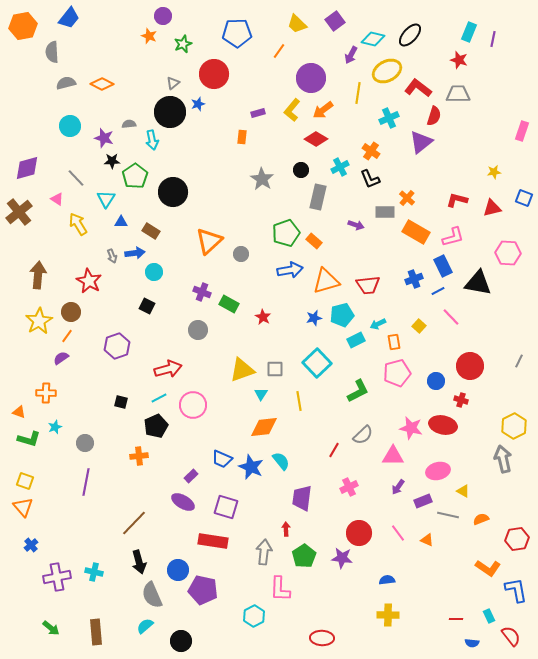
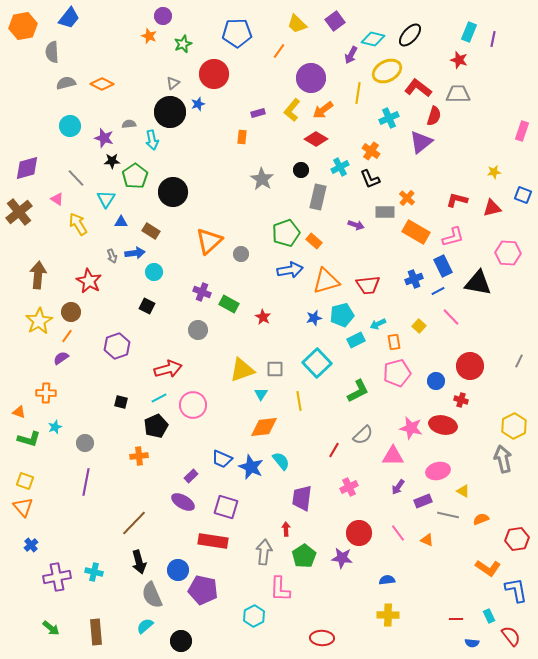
blue square at (524, 198): moved 1 px left, 3 px up
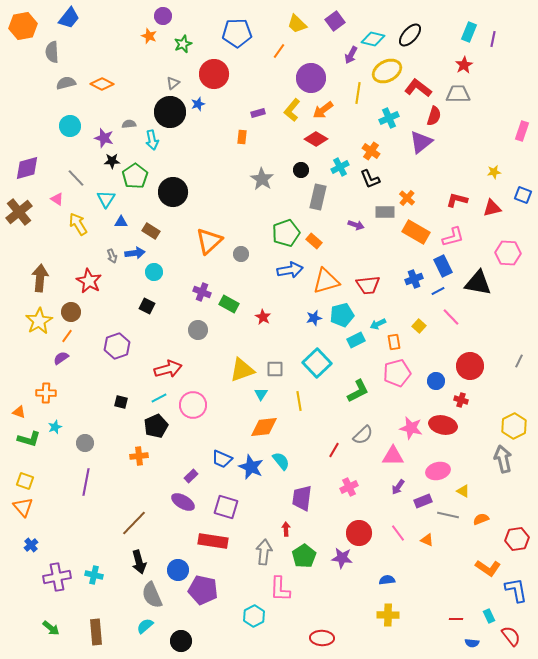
red star at (459, 60): moved 5 px right, 5 px down; rotated 24 degrees clockwise
brown arrow at (38, 275): moved 2 px right, 3 px down
cyan cross at (94, 572): moved 3 px down
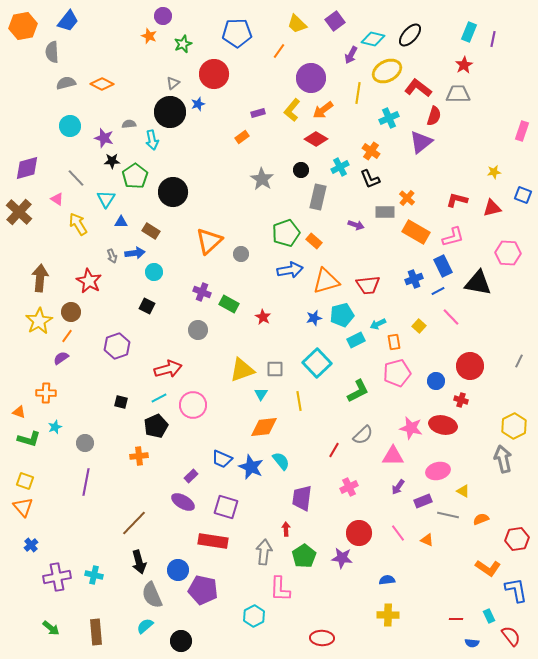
blue trapezoid at (69, 18): moved 1 px left, 3 px down
orange rectangle at (242, 137): rotated 48 degrees clockwise
brown cross at (19, 212): rotated 8 degrees counterclockwise
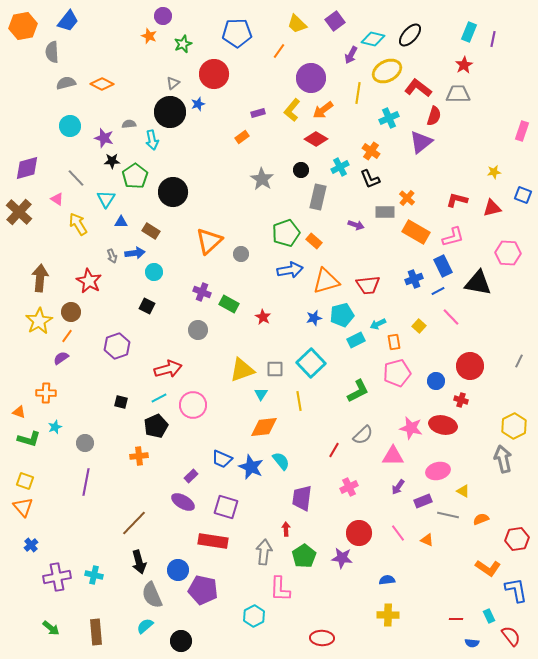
cyan square at (317, 363): moved 6 px left
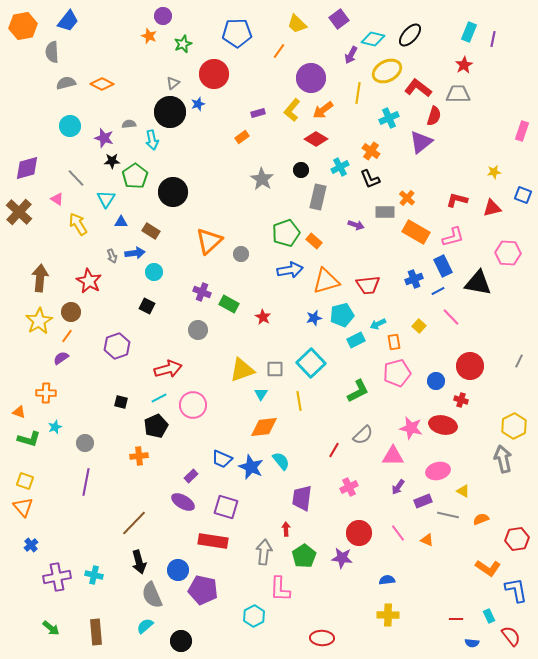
purple square at (335, 21): moved 4 px right, 2 px up
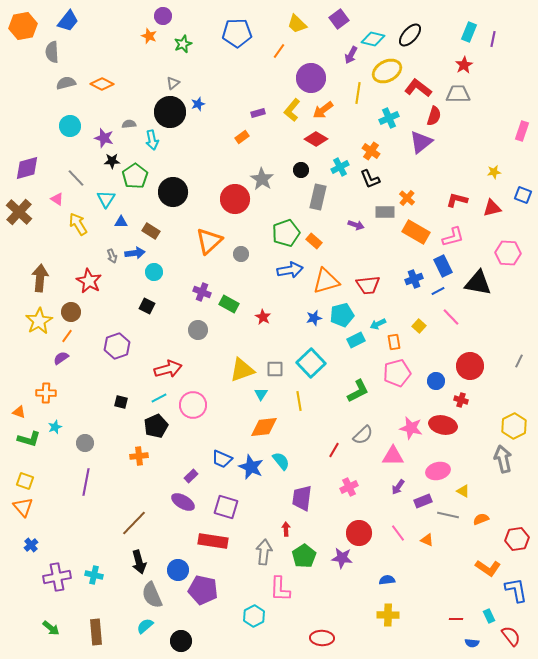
red circle at (214, 74): moved 21 px right, 125 px down
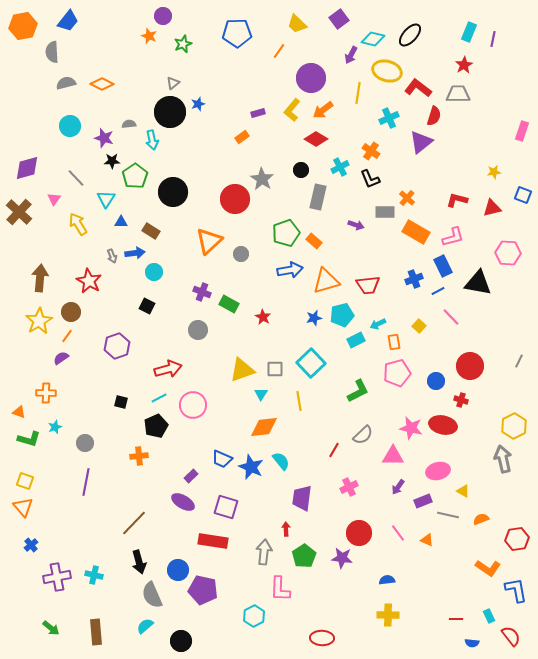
yellow ellipse at (387, 71): rotated 44 degrees clockwise
pink triangle at (57, 199): moved 3 px left; rotated 32 degrees clockwise
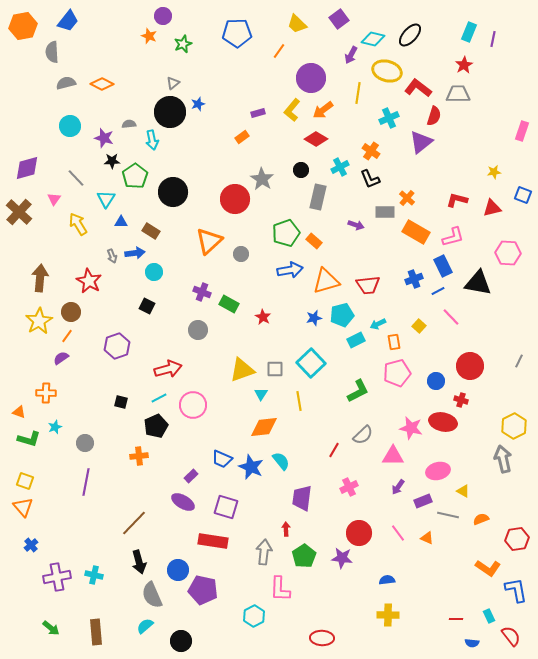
red ellipse at (443, 425): moved 3 px up
orange triangle at (427, 540): moved 2 px up
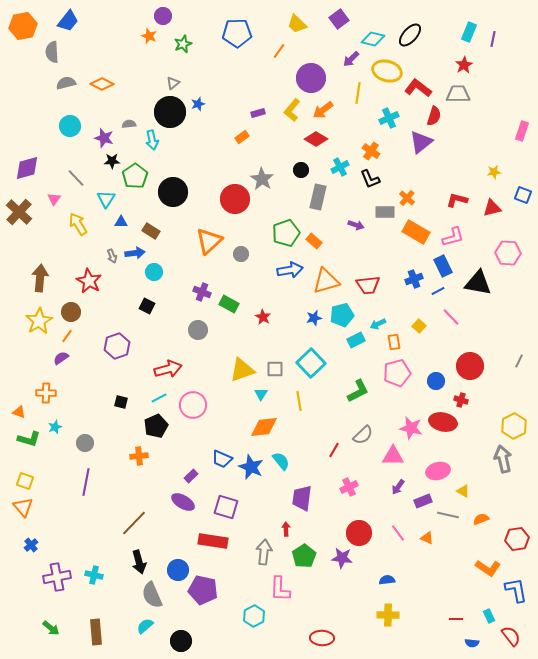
purple arrow at (351, 55): moved 4 px down; rotated 18 degrees clockwise
